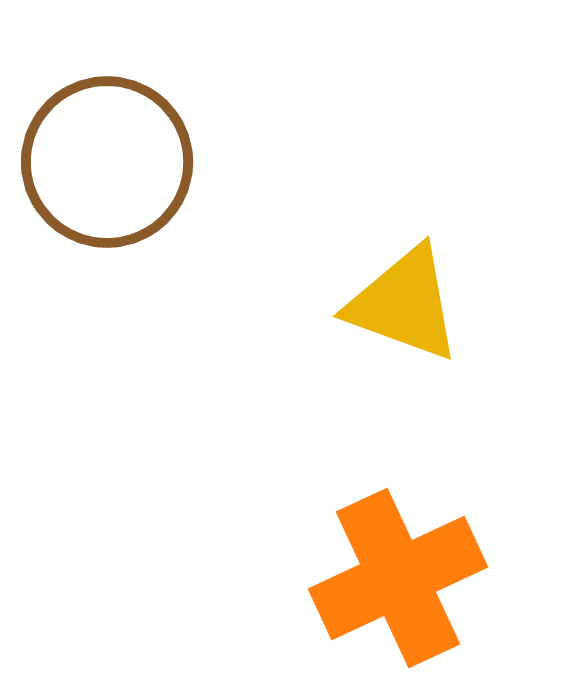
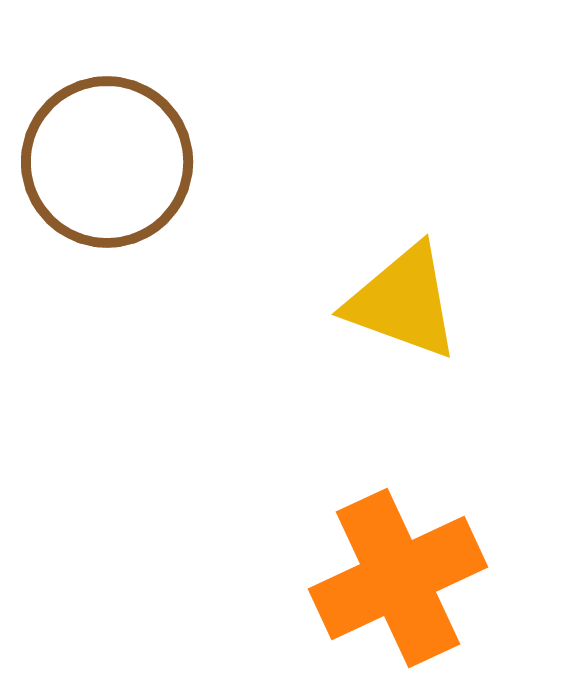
yellow triangle: moved 1 px left, 2 px up
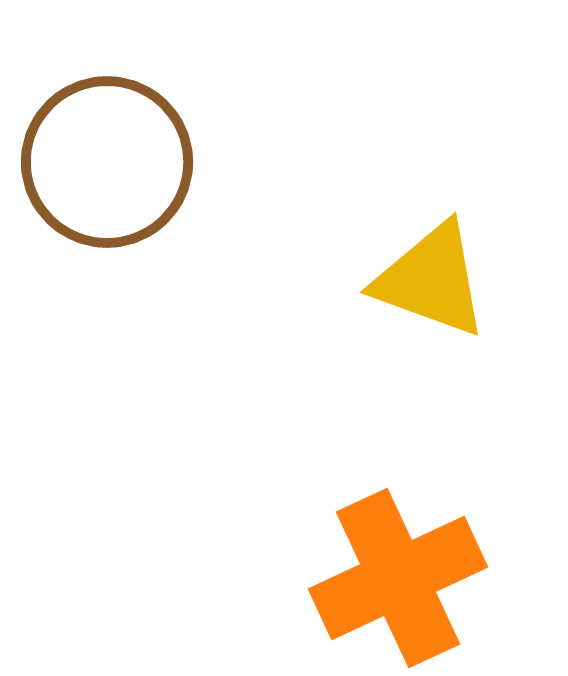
yellow triangle: moved 28 px right, 22 px up
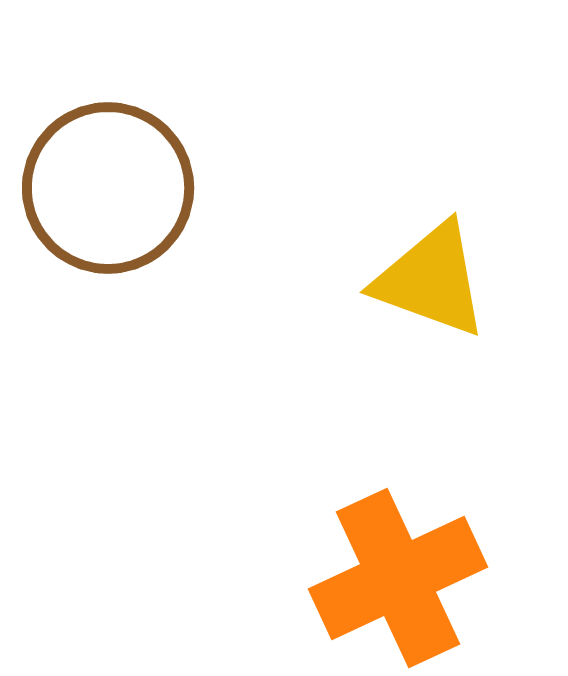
brown circle: moved 1 px right, 26 px down
